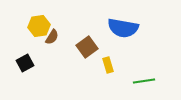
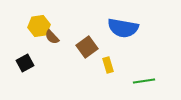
brown semicircle: rotated 105 degrees clockwise
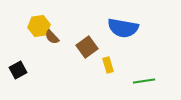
black square: moved 7 px left, 7 px down
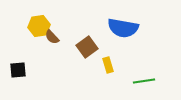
black square: rotated 24 degrees clockwise
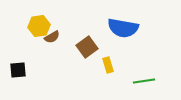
brown semicircle: rotated 77 degrees counterclockwise
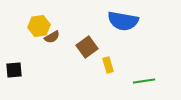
blue semicircle: moved 7 px up
black square: moved 4 px left
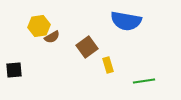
blue semicircle: moved 3 px right
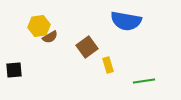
brown semicircle: moved 2 px left
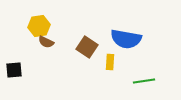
blue semicircle: moved 18 px down
brown semicircle: moved 4 px left, 5 px down; rotated 56 degrees clockwise
brown square: rotated 20 degrees counterclockwise
yellow rectangle: moved 2 px right, 3 px up; rotated 21 degrees clockwise
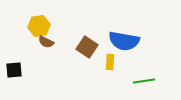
blue semicircle: moved 2 px left, 2 px down
